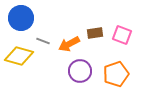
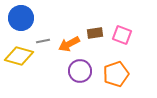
gray line: rotated 32 degrees counterclockwise
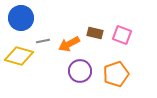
brown rectangle: rotated 21 degrees clockwise
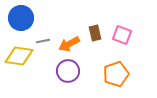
brown rectangle: rotated 63 degrees clockwise
yellow diamond: rotated 8 degrees counterclockwise
purple circle: moved 12 px left
